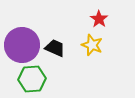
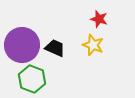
red star: rotated 18 degrees counterclockwise
yellow star: moved 1 px right
green hexagon: rotated 24 degrees clockwise
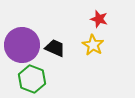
yellow star: rotated 10 degrees clockwise
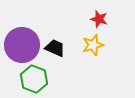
yellow star: rotated 25 degrees clockwise
green hexagon: moved 2 px right
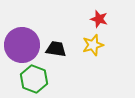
black trapezoid: moved 1 px right, 1 px down; rotated 15 degrees counterclockwise
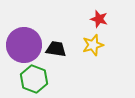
purple circle: moved 2 px right
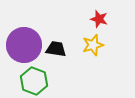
green hexagon: moved 2 px down
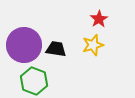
red star: rotated 24 degrees clockwise
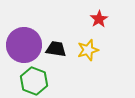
yellow star: moved 5 px left, 5 px down
